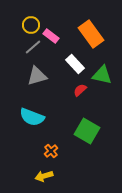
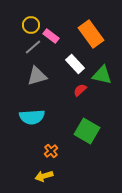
cyan semicircle: rotated 25 degrees counterclockwise
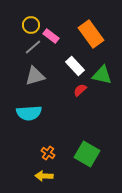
white rectangle: moved 2 px down
gray triangle: moved 2 px left
cyan semicircle: moved 3 px left, 4 px up
green square: moved 23 px down
orange cross: moved 3 px left, 2 px down; rotated 16 degrees counterclockwise
yellow arrow: rotated 18 degrees clockwise
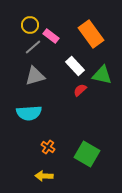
yellow circle: moved 1 px left
orange cross: moved 6 px up
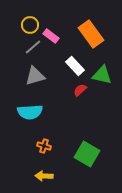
cyan semicircle: moved 1 px right, 1 px up
orange cross: moved 4 px left, 1 px up; rotated 16 degrees counterclockwise
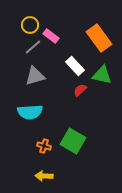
orange rectangle: moved 8 px right, 4 px down
green square: moved 14 px left, 13 px up
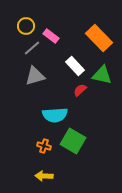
yellow circle: moved 4 px left, 1 px down
orange rectangle: rotated 8 degrees counterclockwise
gray line: moved 1 px left, 1 px down
cyan semicircle: moved 25 px right, 3 px down
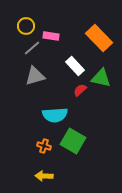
pink rectangle: rotated 28 degrees counterclockwise
green triangle: moved 1 px left, 3 px down
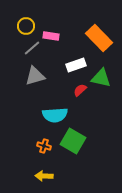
white rectangle: moved 1 px right, 1 px up; rotated 66 degrees counterclockwise
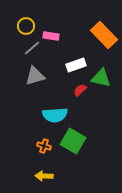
orange rectangle: moved 5 px right, 3 px up
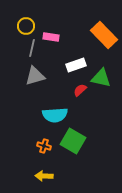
pink rectangle: moved 1 px down
gray line: rotated 36 degrees counterclockwise
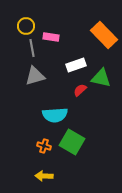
gray line: rotated 24 degrees counterclockwise
green square: moved 1 px left, 1 px down
